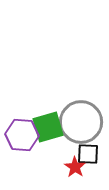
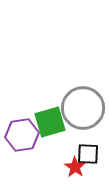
gray circle: moved 2 px right, 14 px up
green square: moved 2 px right, 5 px up
purple hexagon: rotated 12 degrees counterclockwise
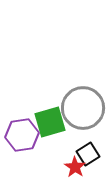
black square: rotated 35 degrees counterclockwise
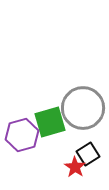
purple hexagon: rotated 8 degrees counterclockwise
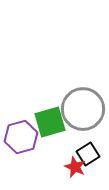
gray circle: moved 1 px down
purple hexagon: moved 1 px left, 2 px down
red star: rotated 10 degrees counterclockwise
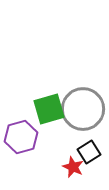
green square: moved 1 px left, 13 px up
black square: moved 1 px right, 2 px up
red star: moved 2 px left
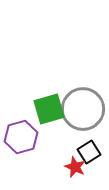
red star: moved 2 px right
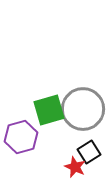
green square: moved 1 px down
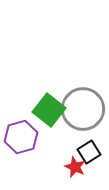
green square: rotated 36 degrees counterclockwise
